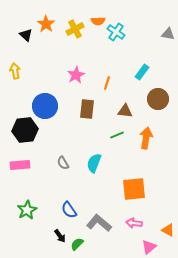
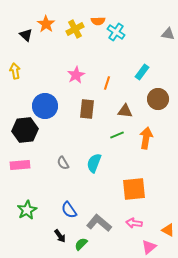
green semicircle: moved 4 px right
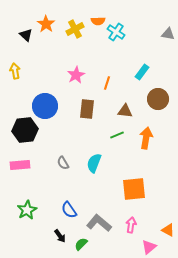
pink arrow: moved 3 px left, 2 px down; rotated 91 degrees clockwise
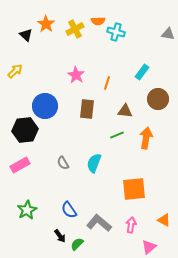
cyan cross: rotated 18 degrees counterclockwise
yellow arrow: rotated 56 degrees clockwise
pink star: rotated 12 degrees counterclockwise
pink rectangle: rotated 24 degrees counterclockwise
orange triangle: moved 4 px left, 10 px up
green semicircle: moved 4 px left
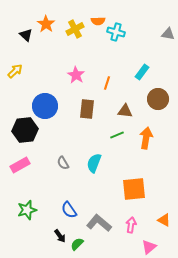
green star: rotated 12 degrees clockwise
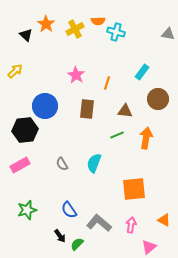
gray semicircle: moved 1 px left, 1 px down
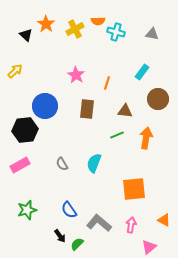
gray triangle: moved 16 px left
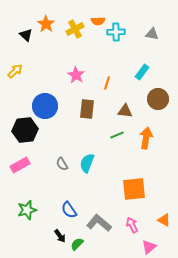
cyan cross: rotated 18 degrees counterclockwise
cyan semicircle: moved 7 px left
pink arrow: moved 1 px right; rotated 35 degrees counterclockwise
